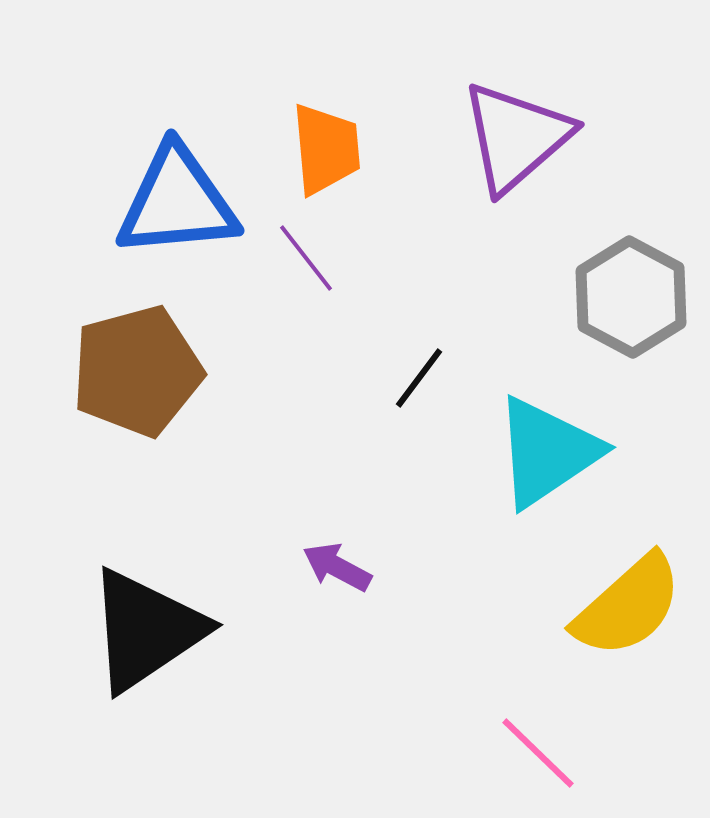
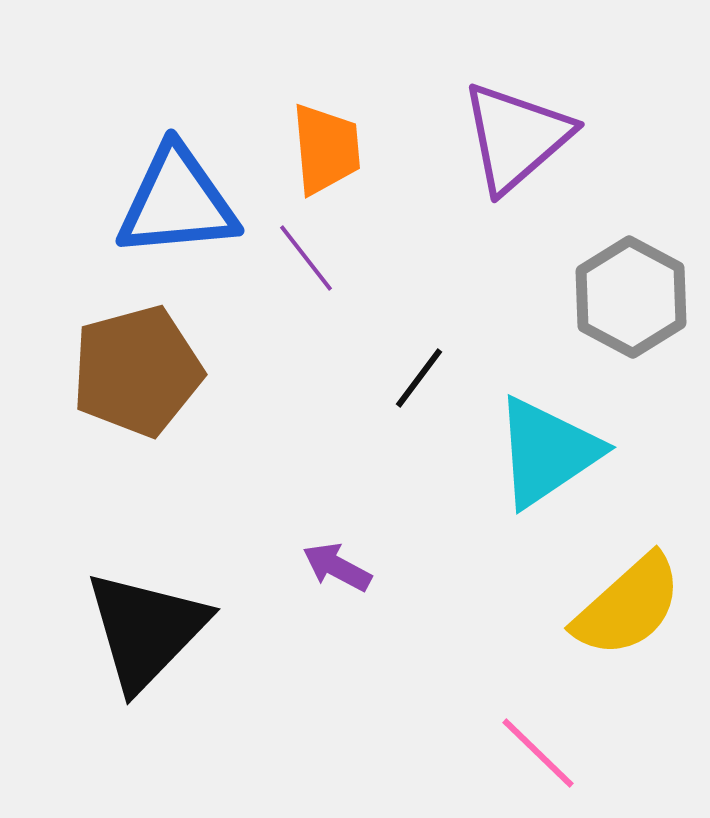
black triangle: rotated 12 degrees counterclockwise
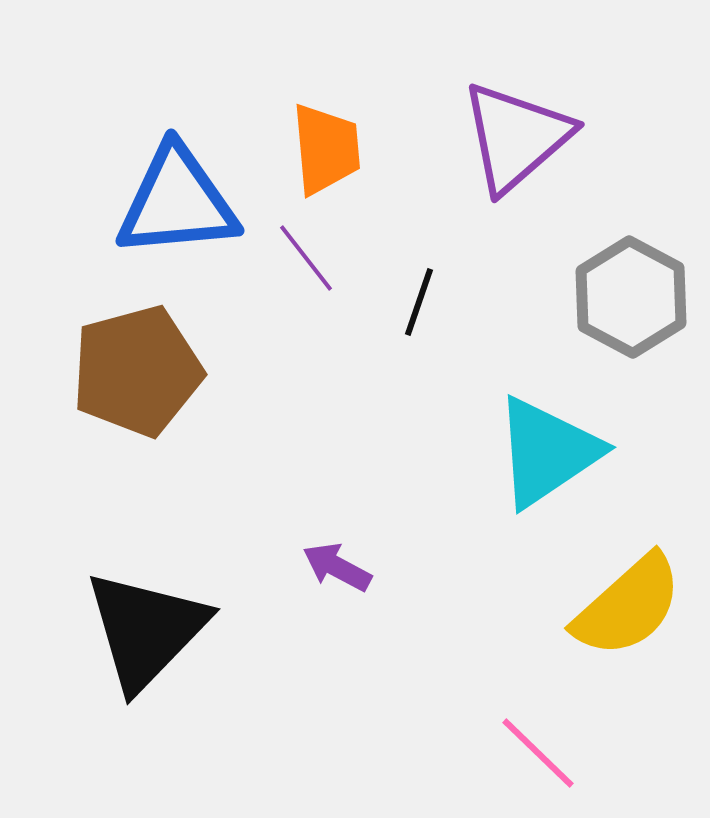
black line: moved 76 px up; rotated 18 degrees counterclockwise
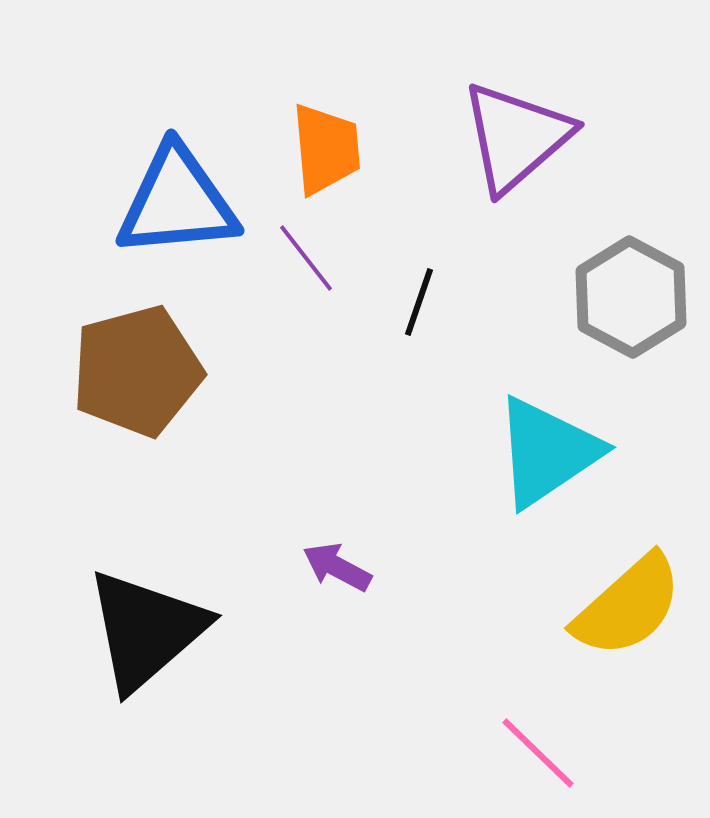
black triangle: rotated 5 degrees clockwise
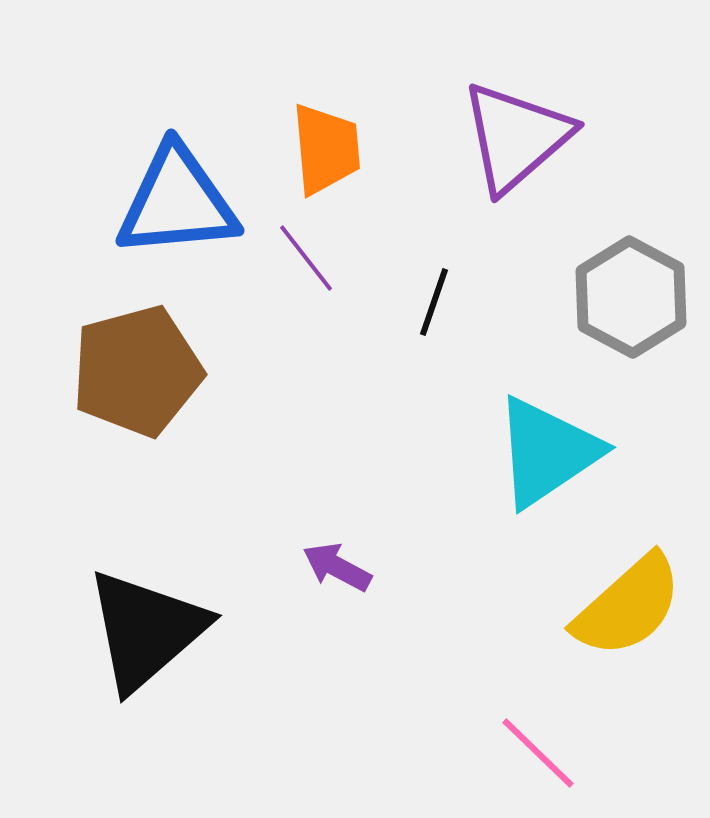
black line: moved 15 px right
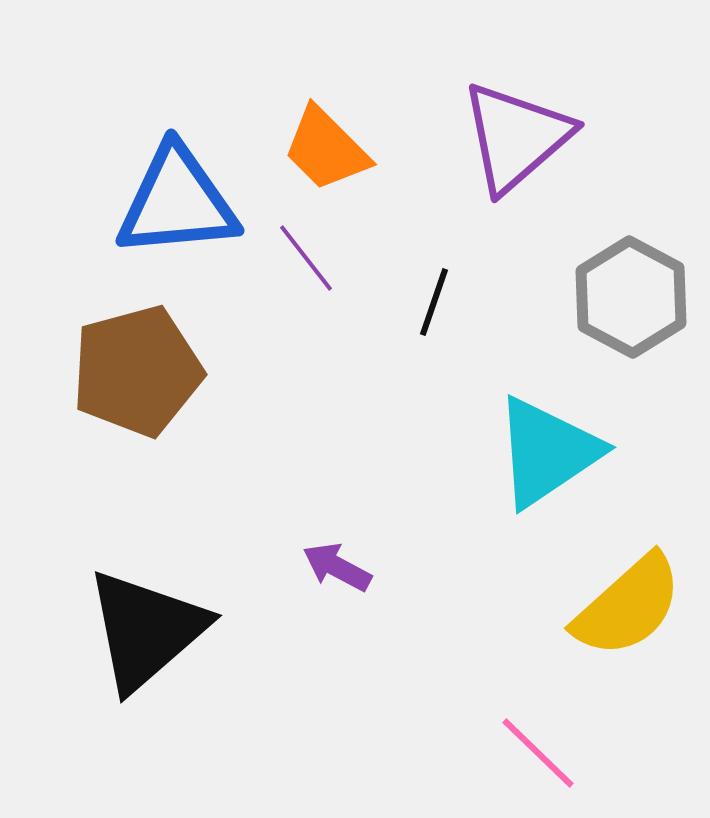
orange trapezoid: rotated 140 degrees clockwise
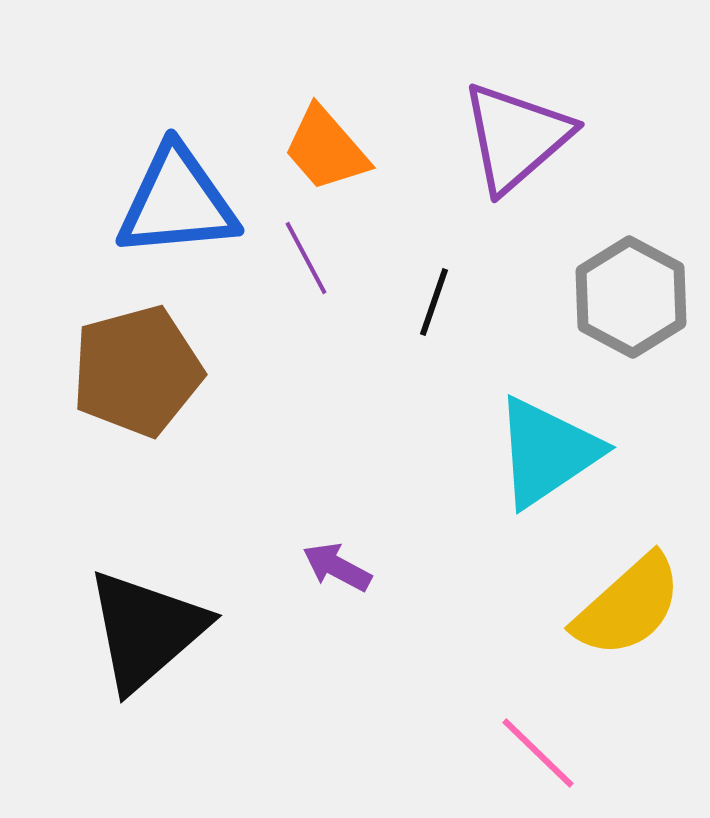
orange trapezoid: rotated 4 degrees clockwise
purple line: rotated 10 degrees clockwise
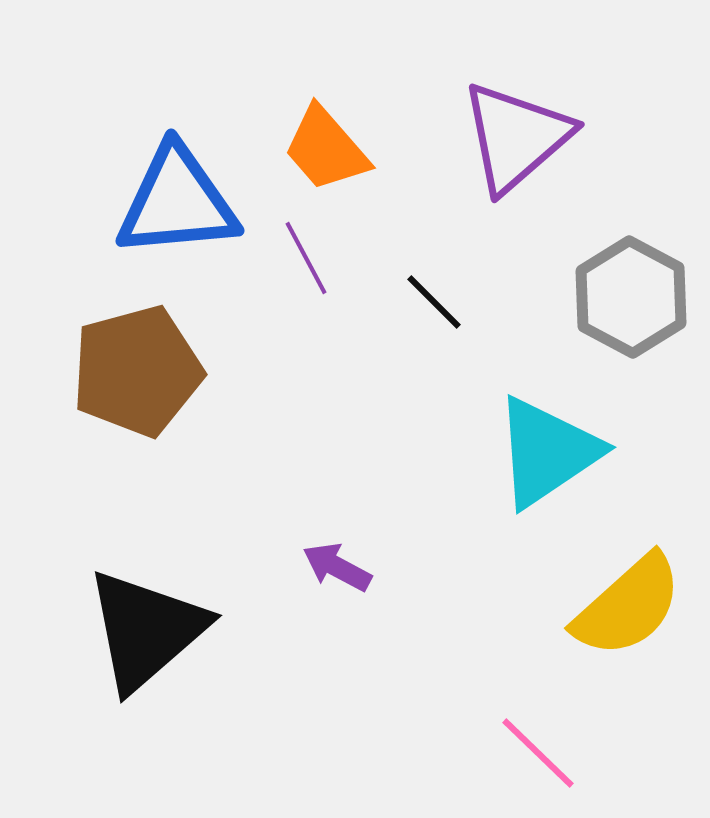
black line: rotated 64 degrees counterclockwise
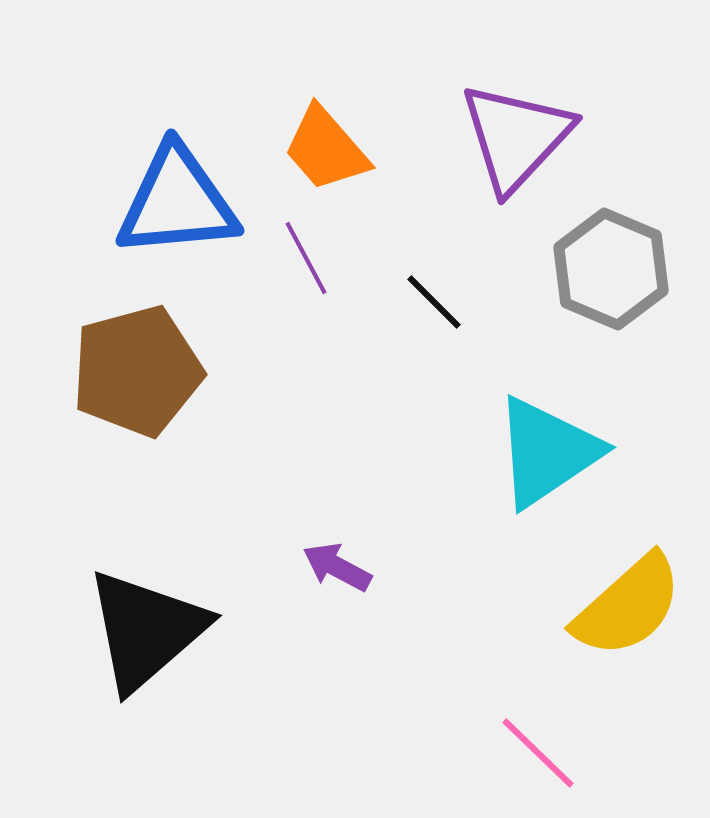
purple triangle: rotated 6 degrees counterclockwise
gray hexagon: moved 20 px left, 28 px up; rotated 5 degrees counterclockwise
